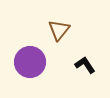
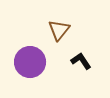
black L-shape: moved 4 px left, 4 px up
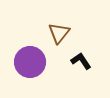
brown triangle: moved 3 px down
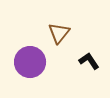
black L-shape: moved 8 px right
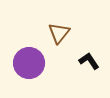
purple circle: moved 1 px left, 1 px down
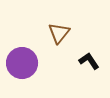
purple circle: moved 7 px left
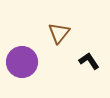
purple circle: moved 1 px up
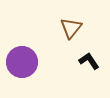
brown triangle: moved 12 px right, 5 px up
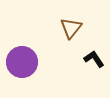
black L-shape: moved 5 px right, 2 px up
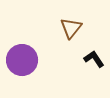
purple circle: moved 2 px up
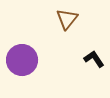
brown triangle: moved 4 px left, 9 px up
